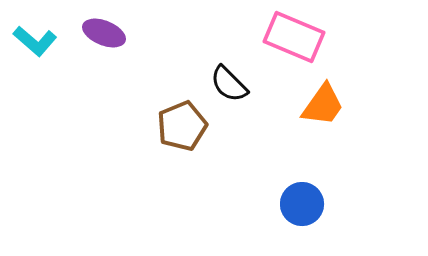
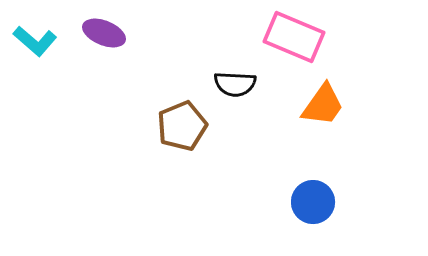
black semicircle: moved 6 px right; rotated 42 degrees counterclockwise
blue circle: moved 11 px right, 2 px up
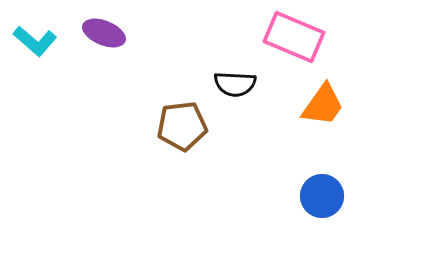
brown pentagon: rotated 15 degrees clockwise
blue circle: moved 9 px right, 6 px up
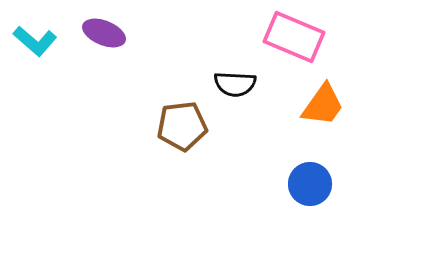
blue circle: moved 12 px left, 12 px up
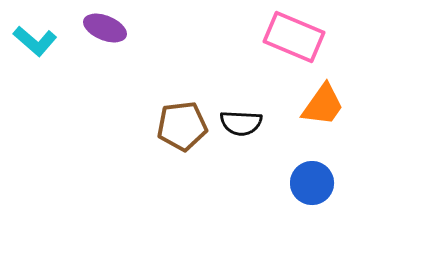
purple ellipse: moved 1 px right, 5 px up
black semicircle: moved 6 px right, 39 px down
blue circle: moved 2 px right, 1 px up
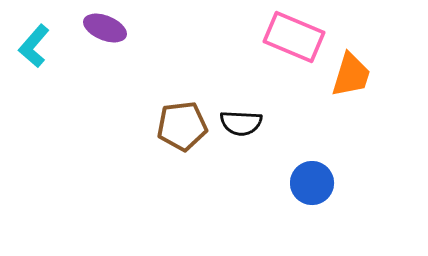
cyan L-shape: moved 1 px left, 5 px down; rotated 90 degrees clockwise
orange trapezoid: moved 28 px right, 30 px up; rotated 18 degrees counterclockwise
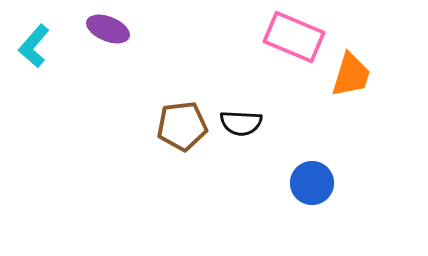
purple ellipse: moved 3 px right, 1 px down
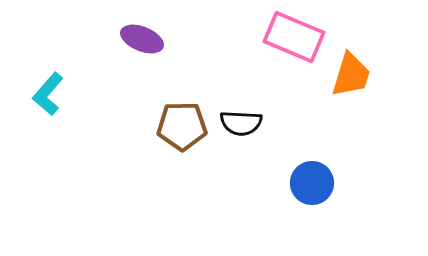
purple ellipse: moved 34 px right, 10 px down
cyan L-shape: moved 14 px right, 48 px down
brown pentagon: rotated 6 degrees clockwise
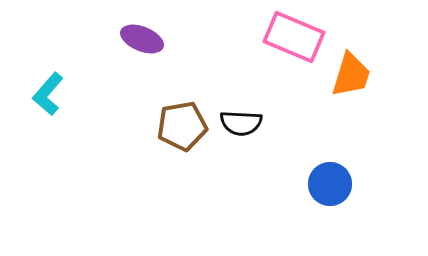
brown pentagon: rotated 9 degrees counterclockwise
blue circle: moved 18 px right, 1 px down
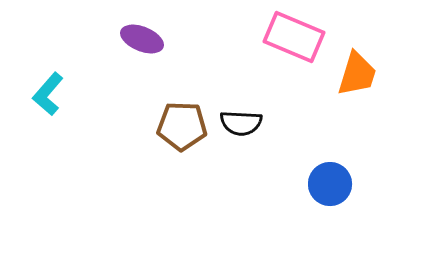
orange trapezoid: moved 6 px right, 1 px up
brown pentagon: rotated 12 degrees clockwise
